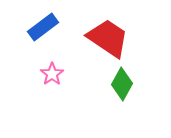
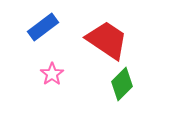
red trapezoid: moved 1 px left, 2 px down
green diamond: rotated 16 degrees clockwise
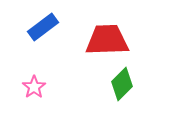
red trapezoid: rotated 36 degrees counterclockwise
pink star: moved 18 px left, 13 px down
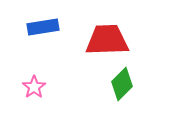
blue rectangle: rotated 28 degrees clockwise
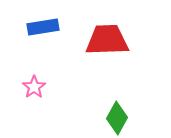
green diamond: moved 5 px left, 34 px down; rotated 16 degrees counterclockwise
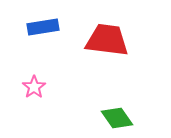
red trapezoid: rotated 9 degrees clockwise
green diamond: rotated 64 degrees counterclockwise
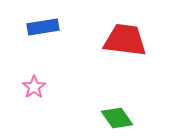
red trapezoid: moved 18 px right
